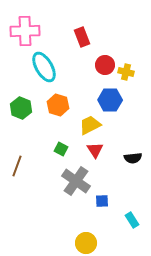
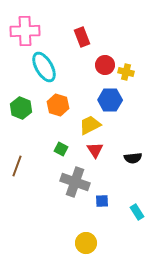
gray cross: moved 1 px left, 1 px down; rotated 16 degrees counterclockwise
cyan rectangle: moved 5 px right, 8 px up
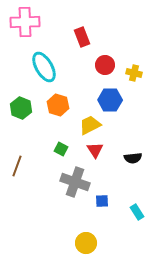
pink cross: moved 9 px up
yellow cross: moved 8 px right, 1 px down
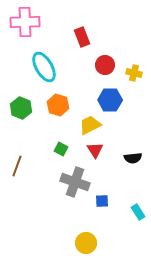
cyan rectangle: moved 1 px right
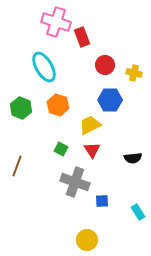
pink cross: moved 31 px right; rotated 20 degrees clockwise
red triangle: moved 3 px left
yellow circle: moved 1 px right, 3 px up
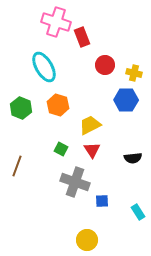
blue hexagon: moved 16 px right
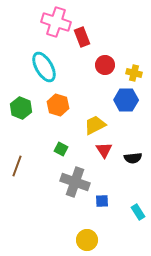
yellow trapezoid: moved 5 px right
red triangle: moved 12 px right
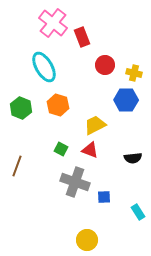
pink cross: moved 3 px left, 1 px down; rotated 20 degrees clockwise
red triangle: moved 14 px left; rotated 36 degrees counterclockwise
blue square: moved 2 px right, 4 px up
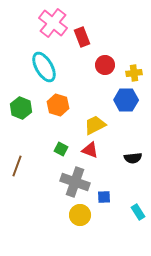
yellow cross: rotated 21 degrees counterclockwise
yellow circle: moved 7 px left, 25 px up
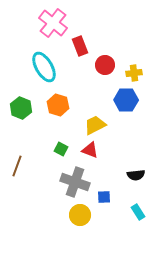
red rectangle: moved 2 px left, 9 px down
black semicircle: moved 3 px right, 17 px down
